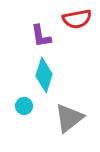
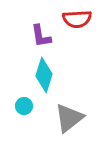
red semicircle: rotated 8 degrees clockwise
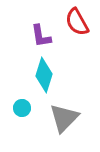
red semicircle: moved 3 px down; rotated 64 degrees clockwise
cyan circle: moved 2 px left, 2 px down
gray triangle: moved 5 px left; rotated 8 degrees counterclockwise
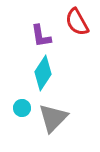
cyan diamond: moved 1 px left, 2 px up; rotated 16 degrees clockwise
gray triangle: moved 11 px left
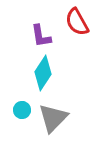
cyan circle: moved 2 px down
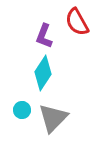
purple L-shape: moved 3 px right; rotated 30 degrees clockwise
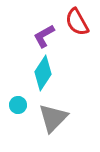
purple L-shape: rotated 40 degrees clockwise
cyan circle: moved 4 px left, 5 px up
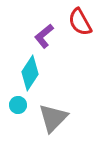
red semicircle: moved 3 px right
purple L-shape: rotated 10 degrees counterclockwise
cyan diamond: moved 13 px left
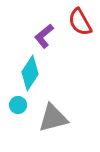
gray triangle: rotated 32 degrees clockwise
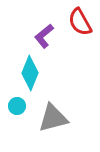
cyan diamond: rotated 12 degrees counterclockwise
cyan circle: moved 1 px left, 1 px down
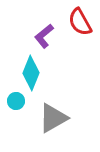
cyan diamond: moved 1 px right
cyan circle: moved 1 px left, 5 px up
gray triangle: rotated 16 degrees counterclockwise
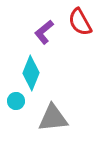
purple L-shape: moved 4 px up
gray triangle: rotated 24 degrees clockwise
